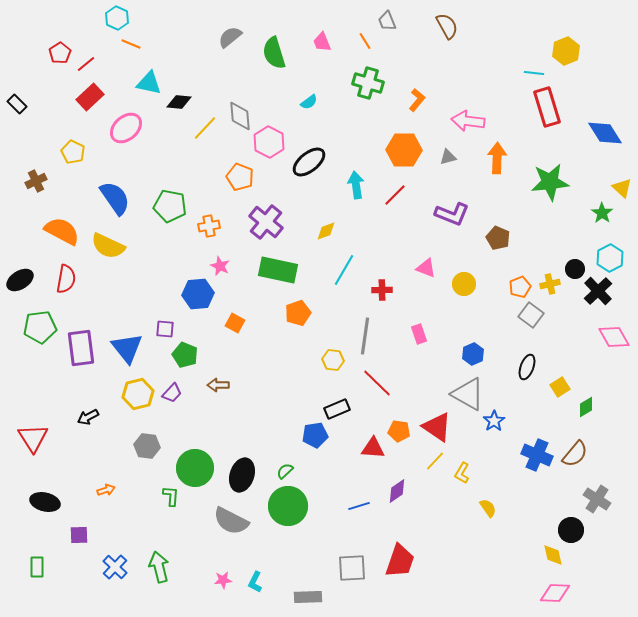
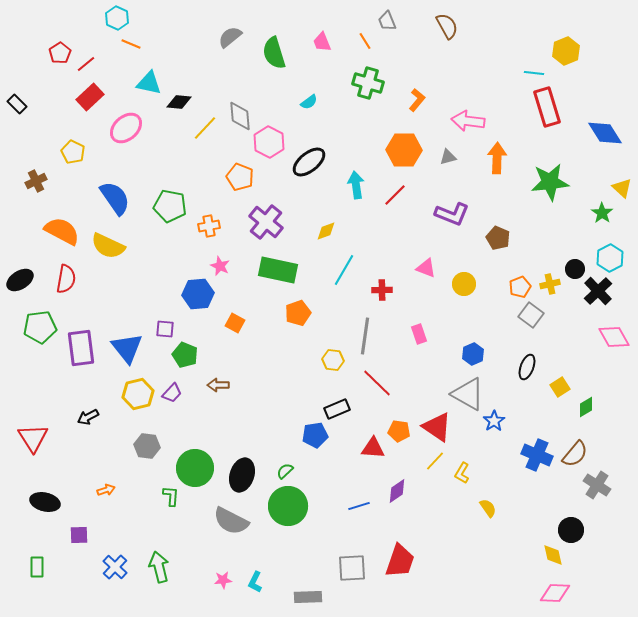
gray cross at (597, 499): moved 14 px up
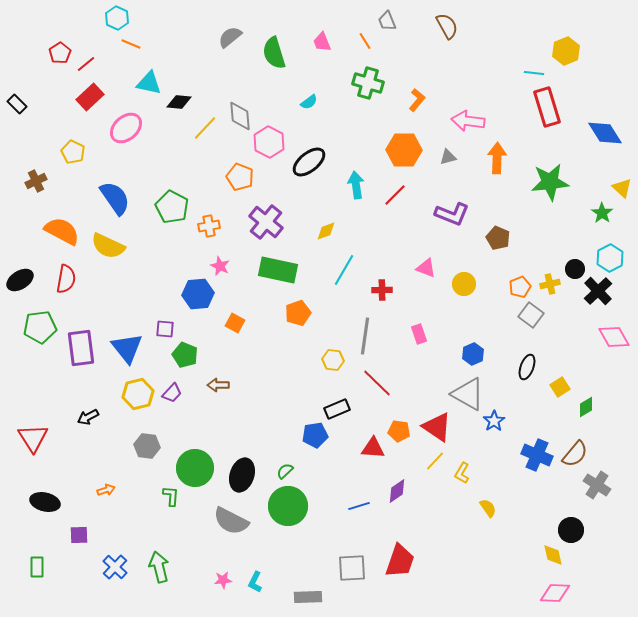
green pentagon at (170, 206): moved 2 px right, 1 px down; rotated 16 degrees clockwise
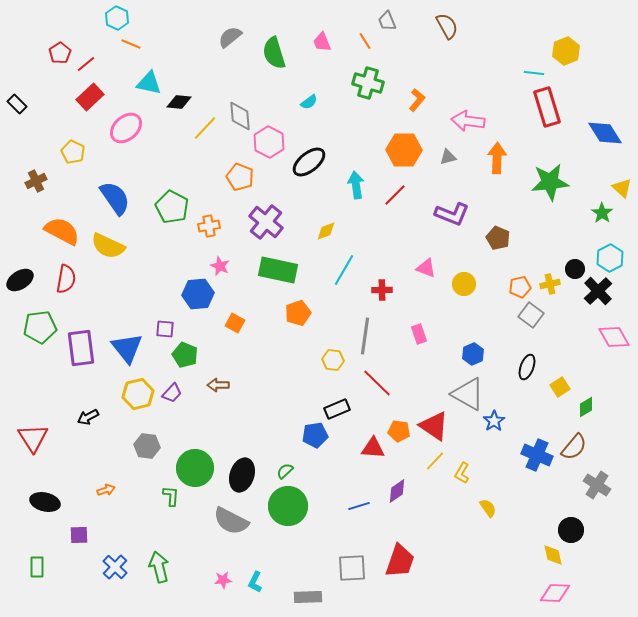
orange pentagon at (520, 287): rotated 10 degrees clockwise
red triangle at (437, 427): moved 3 px left, 1 px up
brown semicircle at (575, 454): moved 1 px left, 7 px up
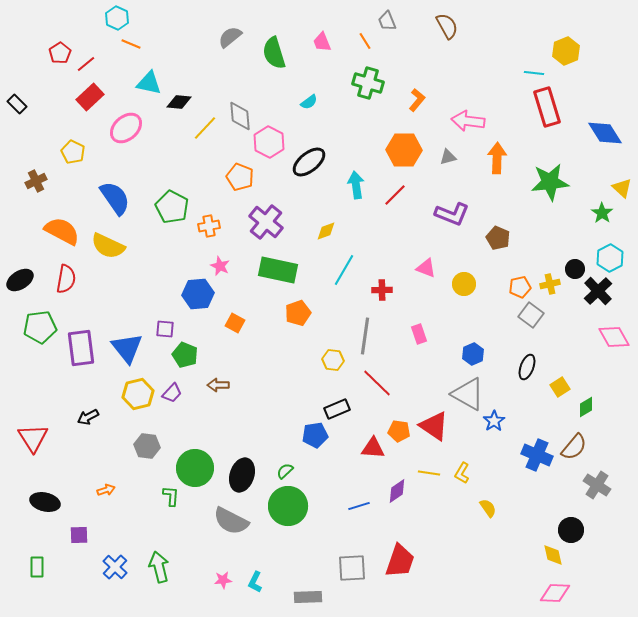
yellow line at (435, 461): moved 6 px left, 12 px down; rotated 55 degrees clockwise
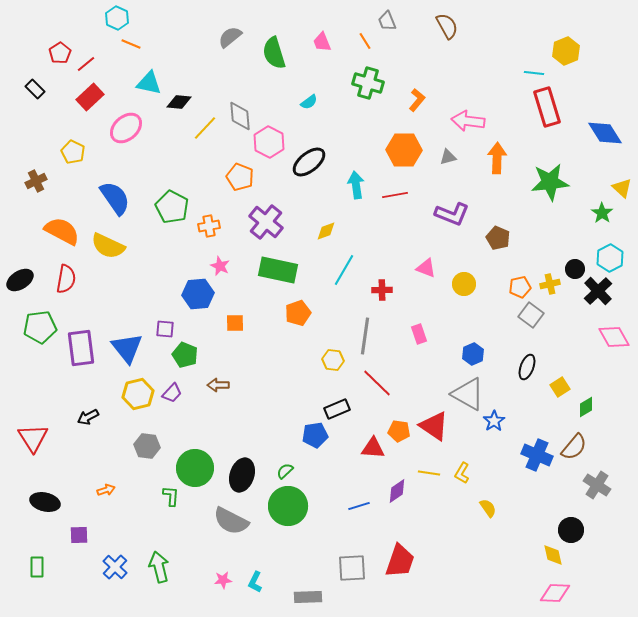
black rectangle at (17, 104): moved 18 px right, 15 px up
red line at (395, 195): rotated 35 degrees clockwise
orange square at (235, 323): rotated 30 degrees counterclockwise
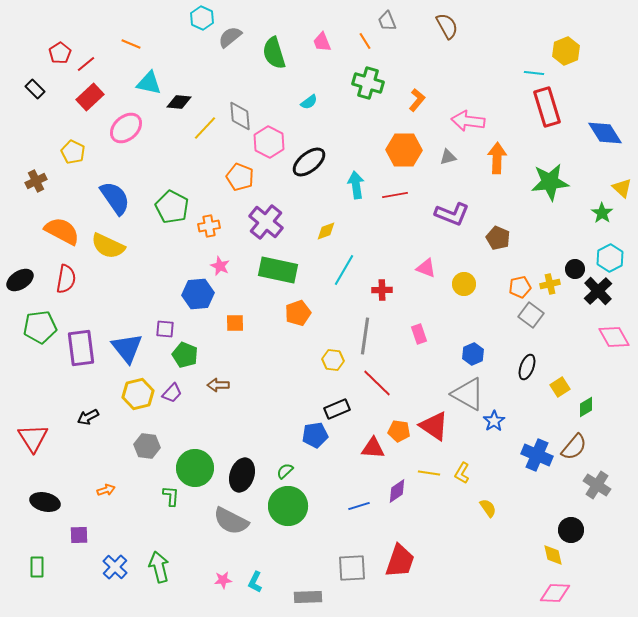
cyan hexagon at (117, 18): moved 85 px right
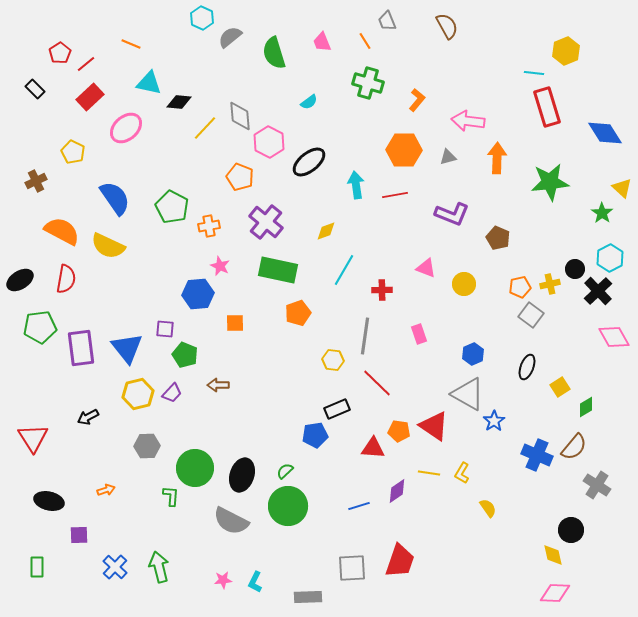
gray hexagon at (147, 446): rotated 10 degrees counterclockwise
black ellipse at (45, 502): moved 4 px right, 1 px up
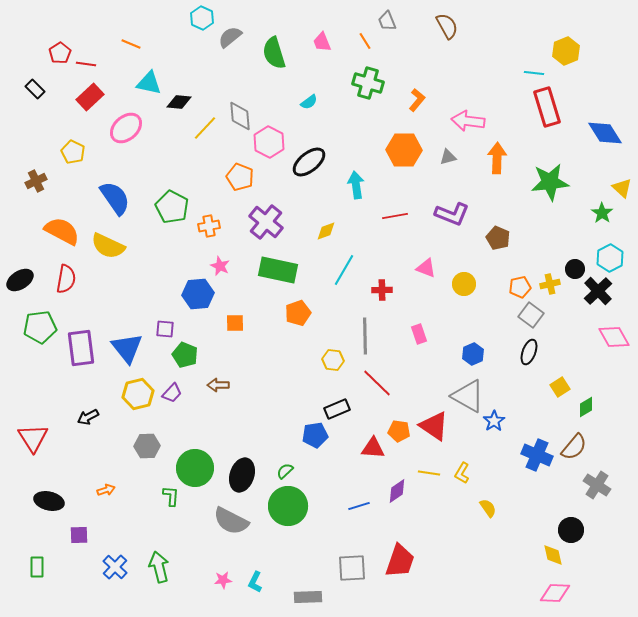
red line at (86, 64): rotated 48 degrees clockwise
red line at (395, 195): moved 21 px down
gray line at (365, 336): rotated 9 degrees counterclockwise
black ellipse at (527, 367): moved 2 px right, 15 px up
gray triangle at (468, 394): moved 2 px down
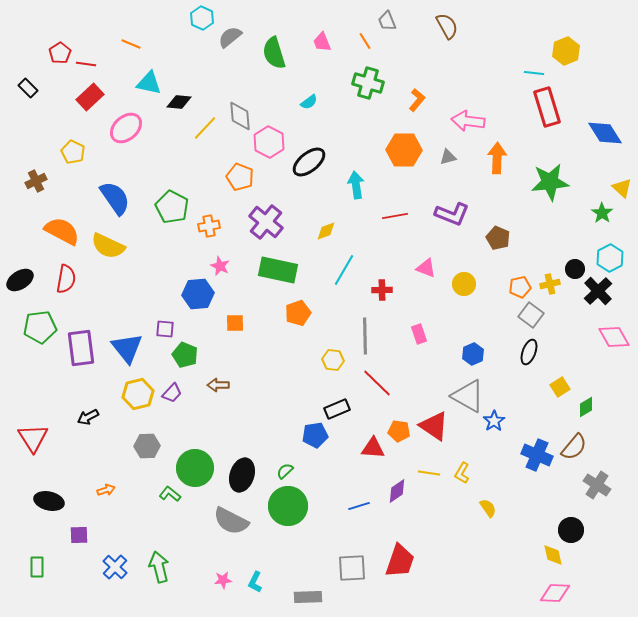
black rectangle at (35, 89): moved 7 px left, 1 px up
green L-shape at (171, 496): moved 1 px left, 2 px up; rotated 55 degrees counterclockwise
